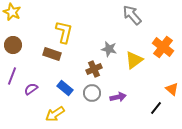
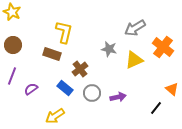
gray arrow: moved 3 px right, 13 px down; rotated 80 degrees counterclockwise
yellow triangle: rotated 12 degrees clockwise
brown cross: moved 14 px left; rotated 14 degrees counterclockwise
yellow arrow: moved 2 px down
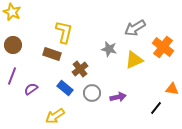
orange triangle: rotated 32 degrees counterclockwise
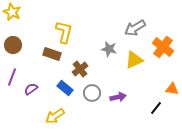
purple line: moved 1 px down
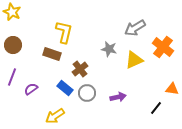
gray circle: moved 5 px left
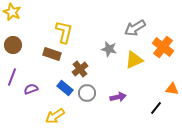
purple semicircle: rotated 16 degrees clockwise
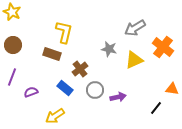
purple semicircle: moved 3 px down
gray circle: moved 8 px right, 3 px up
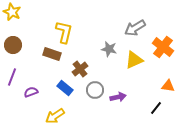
orange triangle: moved 4 px left, 3 px up
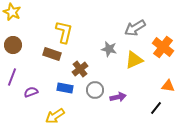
blue rectangle: rotated 28 degrees counterclockwise
